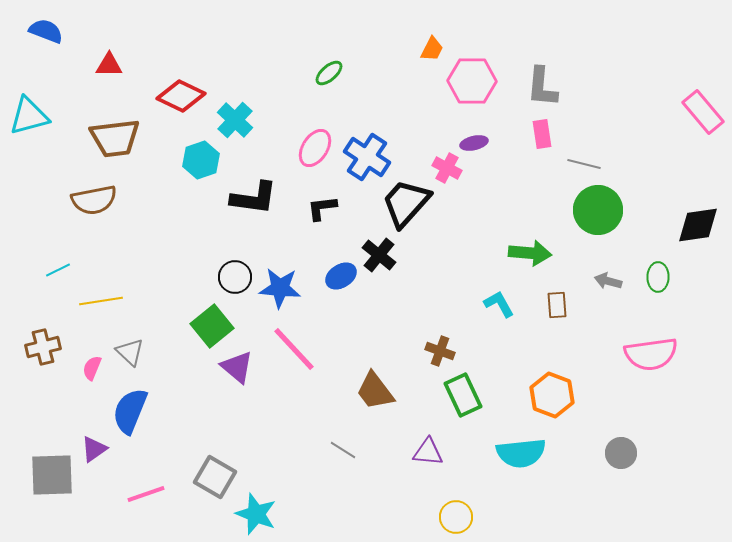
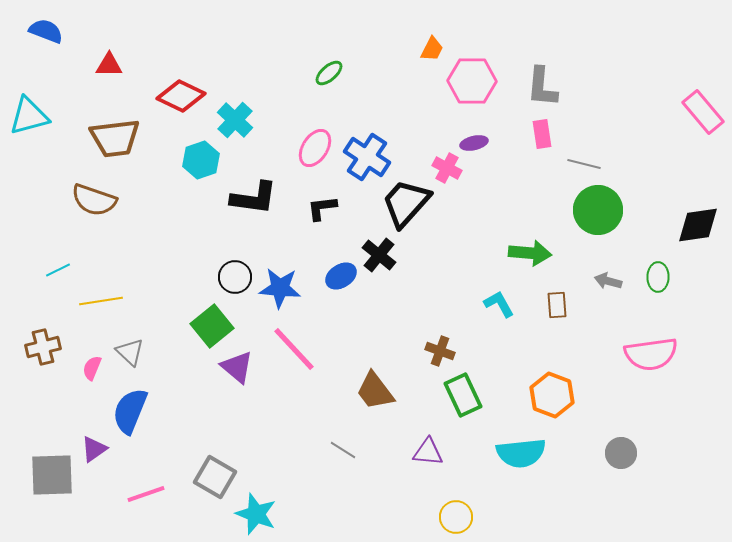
brown semicircle at (94, 200): rotated 30 degrees clockwise
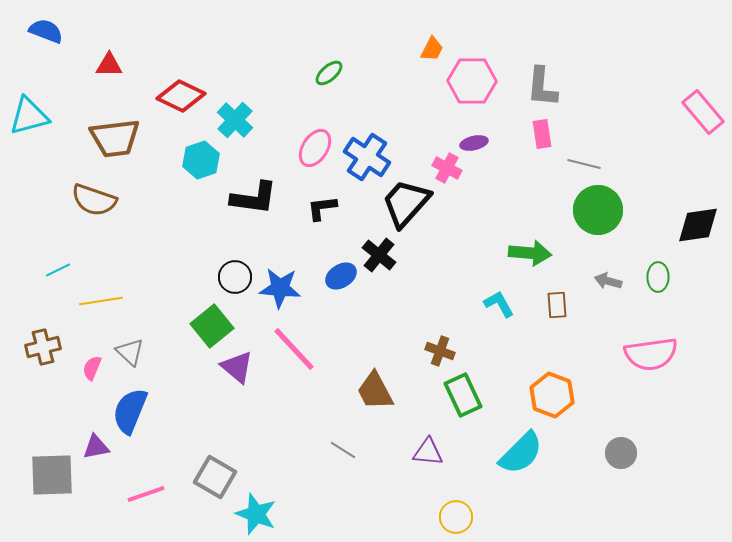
brown trapezoid at (375, 391): rotated 9 degrees clockwise
purple triangle at (94, 449): moved 2 px right, 2 px up; rotated 24 degrees clockwise
cyan semicircle at (521, 453): rotated 39 degrees counterclockwise
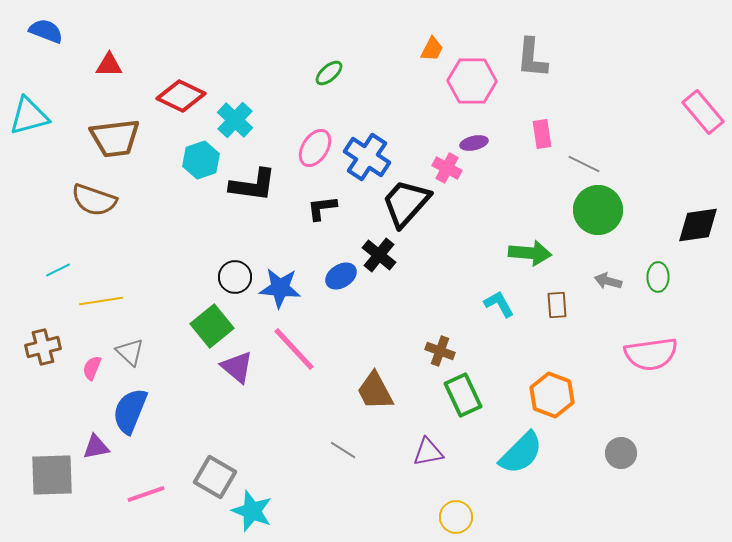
gray L-shape at (542, 87): moved 10 px left, 29 px up
gray line at (584, 164): rotated 12 degrees clockwise
black L-shape at (254, 198): moved 1 px left, 13 px up
purple triangle at (428, 452): rotated 16 degrees counterclockwise
cyan star at (256, 514): moved 4 px left, 3 px up
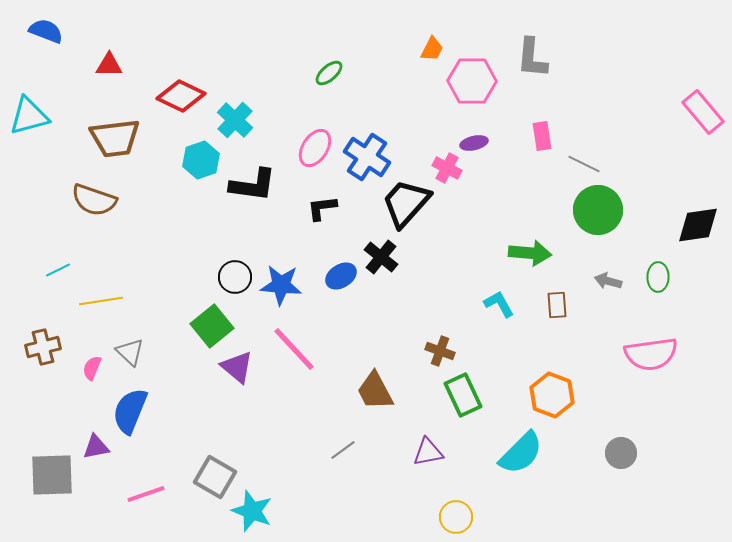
pink rectangle at (542, 134): moved 2 px down
black cross at (379, 255): moved 2 px right, 2 px down
blue star at (280, 288): moved 1 px right, 3 px up
gray line at (343, 450): rotated 68 degrees counterclockwise
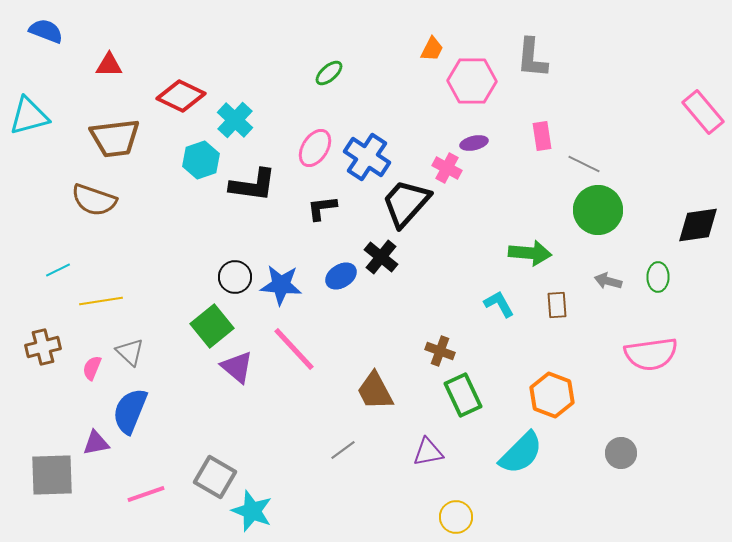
purple triangle at (96, 447): moved 4 px up
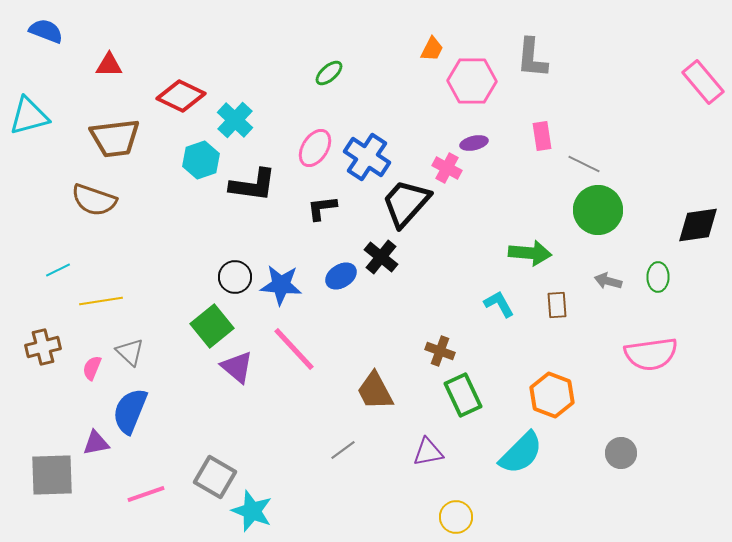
pink rectangle at (703, 112): moved 30 px up
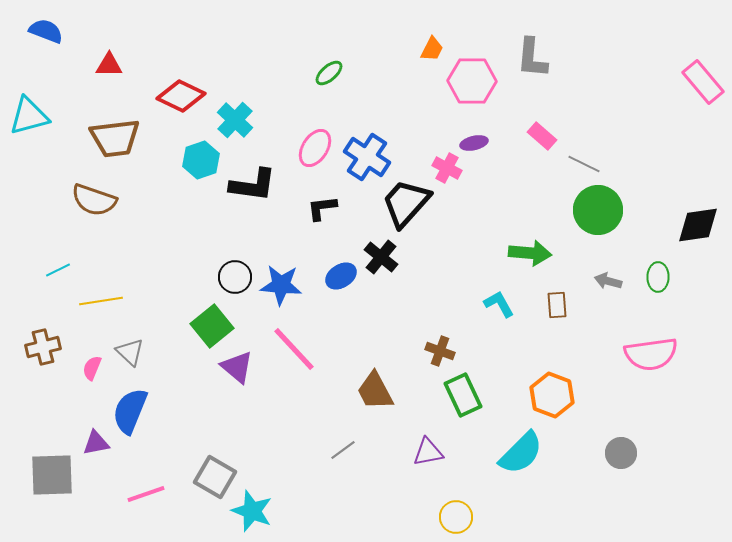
pink rectangle at (542, 136): rotated 40 degrees counterclockwise
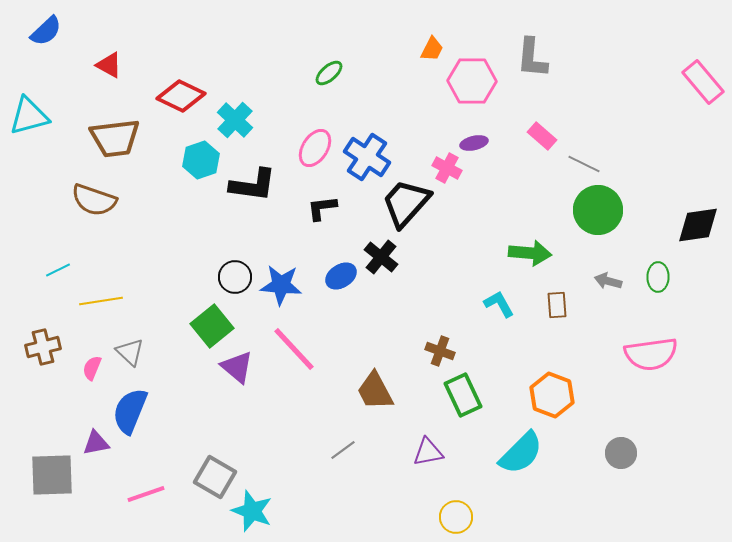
blue semicircle at (46, 31): rotated 116 degrees clockwise
red triangle at (109, 65): rotated 28 degrees clockwise
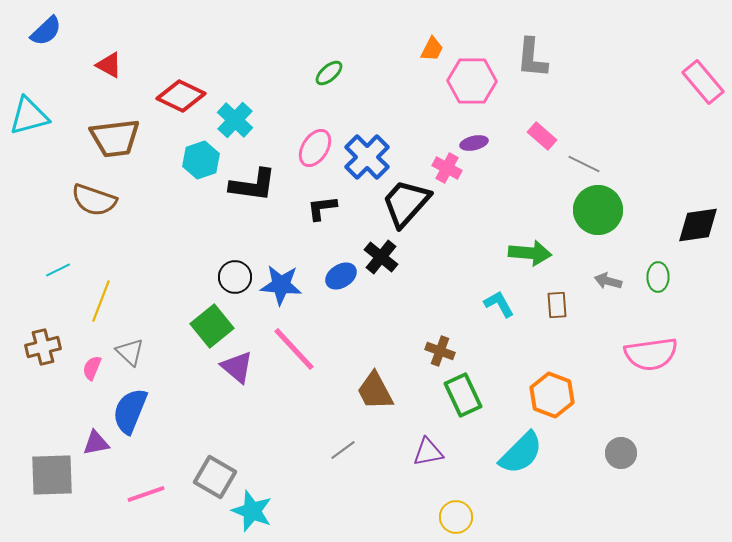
blue cross at (367, 157): rotated 12 degrees clockwise
yellow line at (101, 301): rotated 60 degrees counterclockwise
